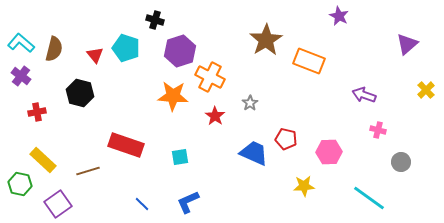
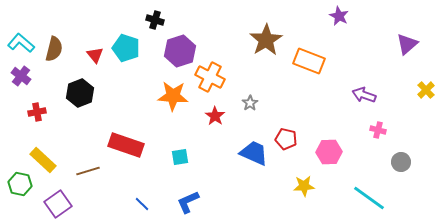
black hexagon: rotated 24 degrees clockwise
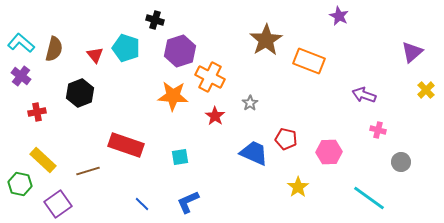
purple triangle: moved 5 px right, 8 px down
yellow star: moved 6 px left, 1 px down; rotated 30 degrees counterclockwise
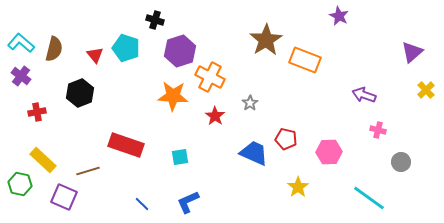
orange rectangle: moved 4 px left, 1 px up
purple square: moved 6 px right, 7 px up; rotated 32 degrees counterclockwise
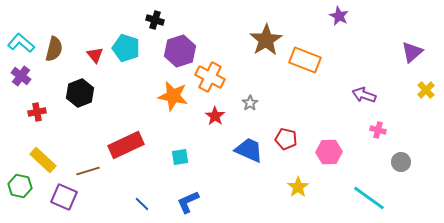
orange star: rotated 8 degrees clockwise
red rectangle: rotated 44 degrees counterclockwise
blue trapezoid: moved 5 px left, 3 px up
green hexagon: moved 2 px down
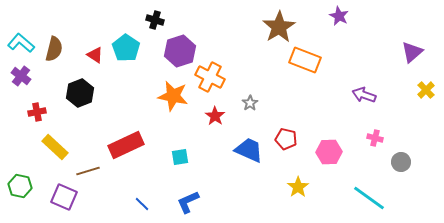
brown star: moved 13 px right, 13 px up
cyan pentagon: rotated 16 degrees clockwise
red triangle: rotated 18 degrees counterclockwise
pink cross: moved 3 px left, 8 px down
yellow rectangle: moved 12 px right, 13 px up
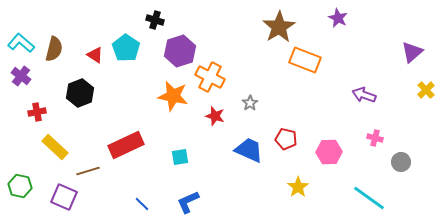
purple star: moved 1 px left, 2 px down
red star: rotated 18 degrees counterclockwise
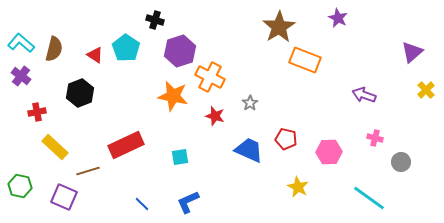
yellow star: rotated 10 degrees counterclockwise
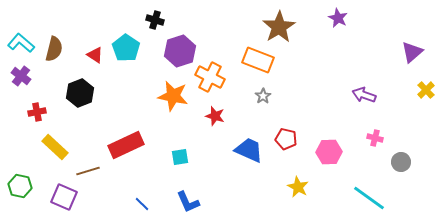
orange rectangle: moved 47 px left
gray star: moved 13 px right, 7 px up
blue L-shape: rotated 90 degrees counterclockwise
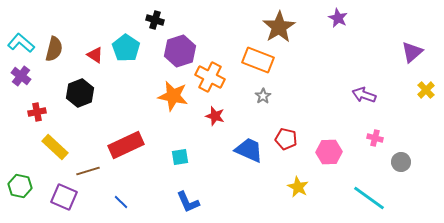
blue line: moved 21 px left, 2 px up
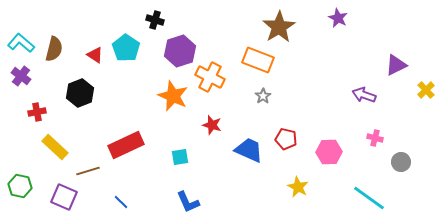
purple triangle: moved 16 px left, 13 px down; rotated 15 degrees clockwise
orange star: rotated 12 degrees clockwise
red star: moved 3 px left, 9 px down
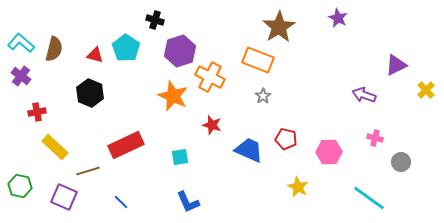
red triangle: rotated 18 degrees counterclockwise
black hexagon: moved 10 px right; rotated 16 degrees counterclockwise
